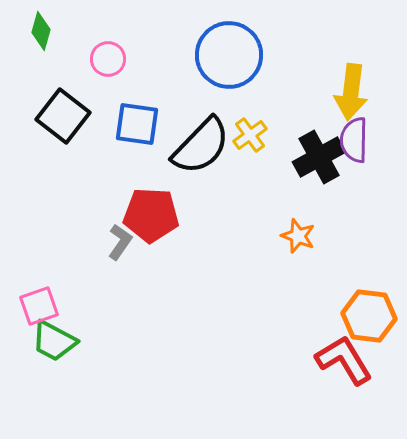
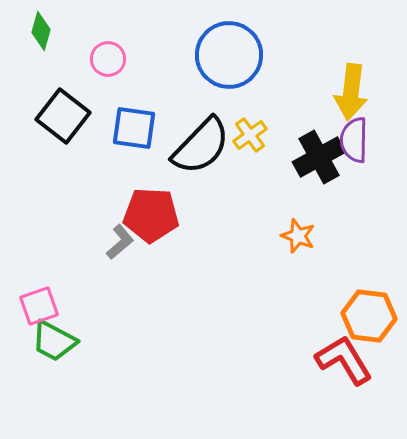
blue square: moved 3 px left, 4 px down
gray L-shape: rotated 15 degrees clockwise
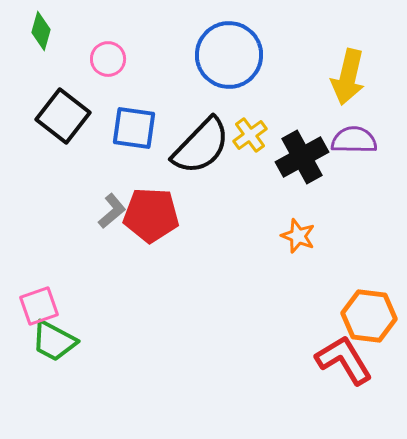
yellow arrow: moved 3 px left, 15 px up; rotated 6 degrees clockwise
purple semicircle: rotated 90 degrees clockwise
black cross: moved 17 px left
gray L-shape: moved 8 px left, 31 px up
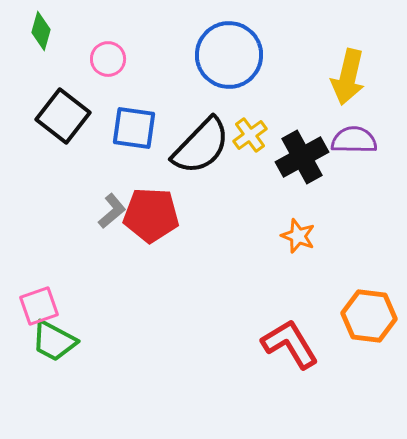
red L-shape: moved 54 px left, 16 px up
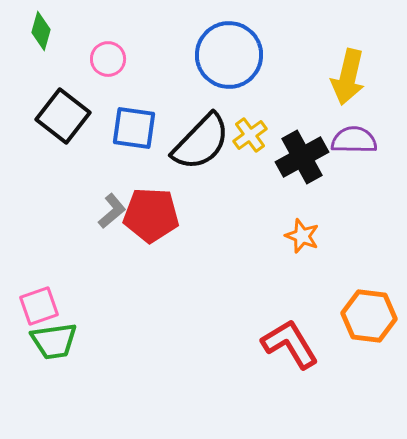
black semicircle: moved 4 px up
orange star: moved 4 px right
green trapezoid: rotated 36 degrees counterclockwise
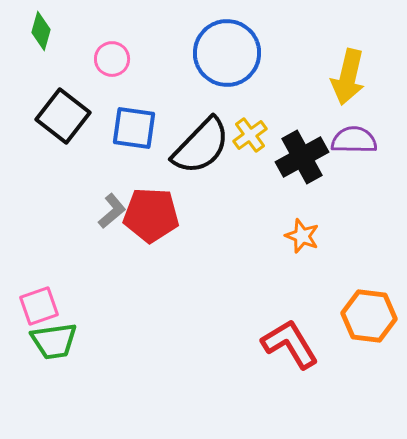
blue circle: moved 2 px left, 2 px up
pink circle: moved 4 px right
black semicircle: moved 4 px down
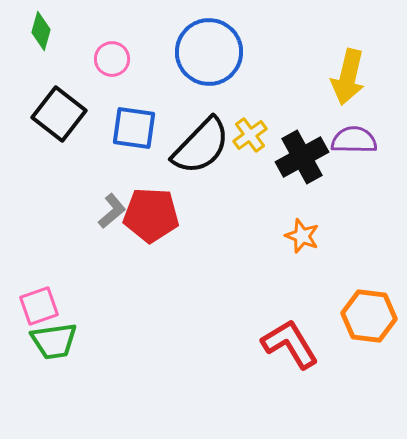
blue circle: moved 18 px left, 1 px up
black square: moved 4 px left, 2 px up
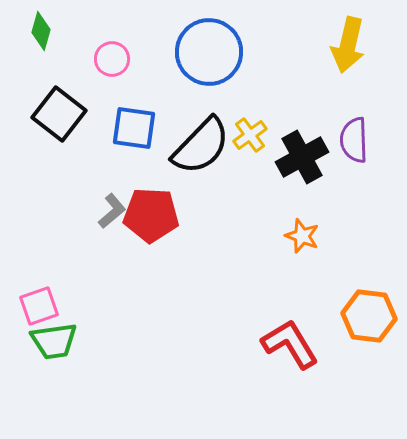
yellow arrow: moved 32 px up
purple semicircle: rotated 93 degrees counterclockwise
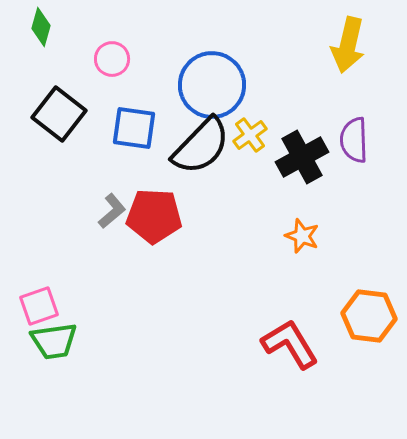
green diamond: moved 4 px up
blue circle: moved 3 px right, 33 px down
red pentagon: moved 3 px right, 1 px down
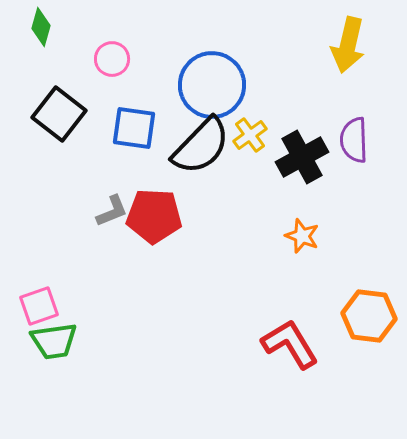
gray L-shape: rotated 18 degrees clockwise
